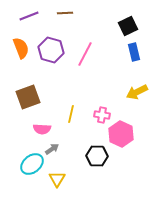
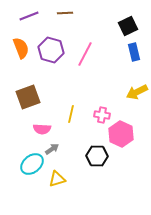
yellow triangle: rotated 42 degrees clockwise
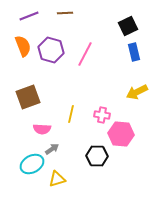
orange semicircle: moved 2 px right, 2 px up
pink hexagon: rotated 20 degrees counterclockwise
cyan ellipse: rotated 10 degrees clockwise
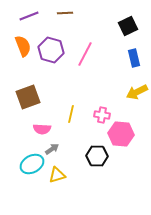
blue rectangle: moved 6 px down
yellow triangle: moved 4 px up
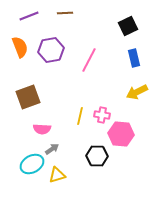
orange semicircle: moved 3 px left, 1 px down
purple hexagon: rotated 25 degrees counterclockwise
pink line: moved 4 px right, 6 px down
yellow line: moved 9 px right, 2 px down
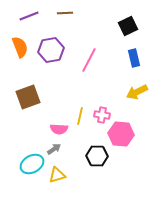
pink semicircle: moved 17 px right
gray arrow: moved 2 px right
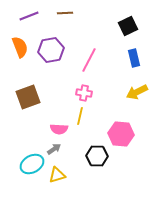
pink cross: moved 18 px left, 22 px up
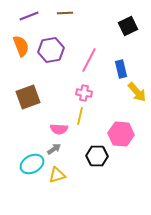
orange semicircle: moved 1 px right, 1 px up
blue rectangle: moved 13 px left, 11 px down
yellow arrow: rotated 105 degrees counterclockwise
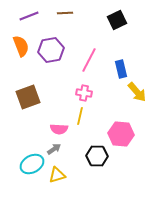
black square: moved 11 px left, 6 px up
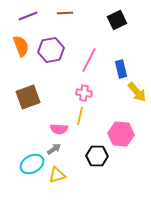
purple line: moved 1 px left
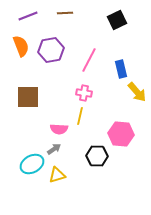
brown square: rotated 20 degrees clockwise
